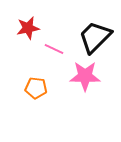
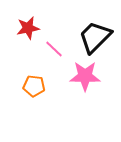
pink line: rotated 18 degrees clockwise
orange pentagon: moved 2 px left, 2 px up
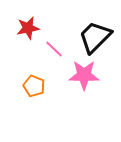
pink star: moved 1 px left, 1 px up
orange pentagon: rotated 15 degrees clockwise
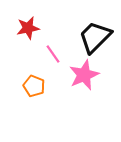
pink line: moved 1 px left, 5 px down; rotated 12 degrees clockwise
pink star: rotated 24 degrees counterclockwise
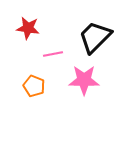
red star: rotated 20 degrees clockwise
pink line: rotated 66 degrees counterclockwise
pink star: moved 5 px down; rotated 24 degrees clockwise
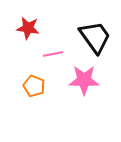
black trapezoid: rotated 99 degrees clockwise
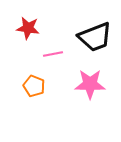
black trapezoid: rotated 105 degrees clockwise
pink star: moved 6 px right, 4 px down
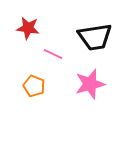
black trapezoid: rotated 12 degrees clockwise
pink line: rotated 36 degrees clockwise
pink star: rotated 16 degrees counterclockwise
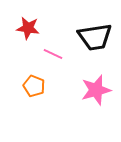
pink star: moved 6 px right, 6 px down
